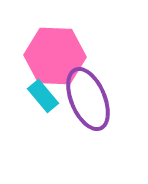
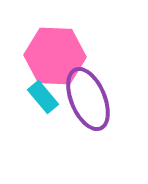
cyan rectangle: moved 1 px down
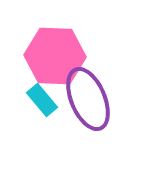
cyan rectangle: moved 1 px left, 3 px down
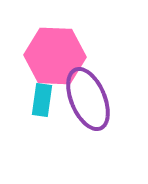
cyan rectangle: rotated 48 degrees clockwise
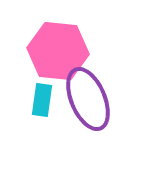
pink hexagon: moved 3 px right, 5 px up; rotated 4 degrees clockwise
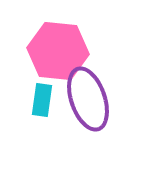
purple ellipse: rotated 4 degrees clockwise
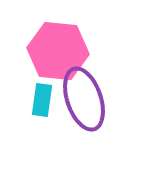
purple ellipse: moved 4 px left
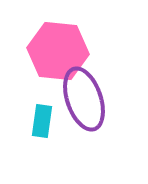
cyan rectangle: moved 21 px down
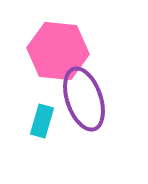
cyan rectangle: rotated 8 degrees clockwise
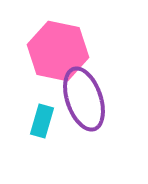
pink hexagon: rotated 6 degrees clockwise
